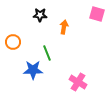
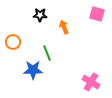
orange arrow: rotated 32 degrees counterclockwise
pink cross: moved 13 px right
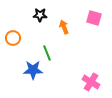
pink square: moved 3 px left, 4 px down
orange circle: moved 4 px up
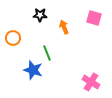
blue star: rotated 18 degrees clockwise
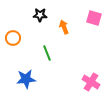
blue star: moved 7 px left, 9 px down; rotated 24 degrees counterclockwise
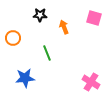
blue star: moved 1 px left, 1 px up
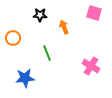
pink square: moved 5 px up
pink cross: moved 16 px up
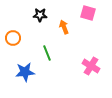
pink square: moved 6 px left
blue star: moved 6 px up
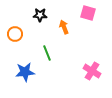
orange circle: moved 2 px right, 4 px up
pink cross: moved 1 px right, 5 px down
